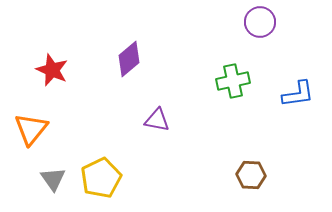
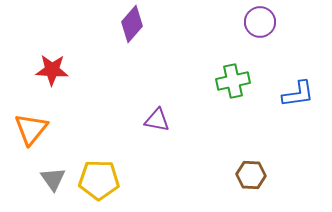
purple diamond: moved 3 px right, 35 px up; rotated 9 degrees counterclockwise
red star: rotated 20 degrees counterclockwise
yellow pentagon: moved 2 px left, 2 px down; rotated 27 degrees clockwise
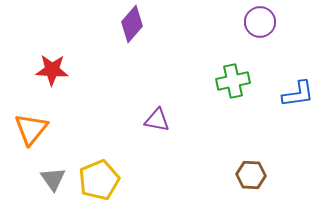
yellow pentagon: rotated 24 degrees counterclockwise
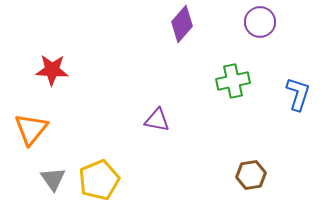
purple diamond: moved 50 px right
blue L-shape: rotated 64 degrees counterclockwise
brown hexagon: rotated 12 degrees counterclockwise
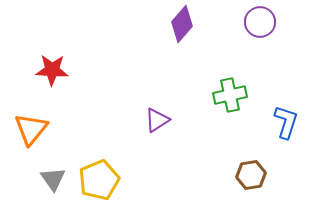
green cross: moved 3 px left, 14 px down
blue L-shape: moved 12 px left, 28 px down
purple triangle: rotated 44 degrees counterclockwise
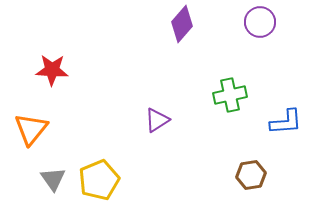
blue L-shape: rotated 68 degrees clockwise
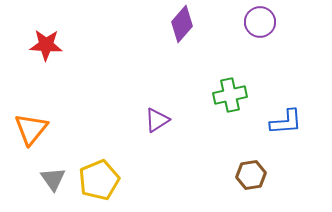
red star: moved 6 px left, 25 px up
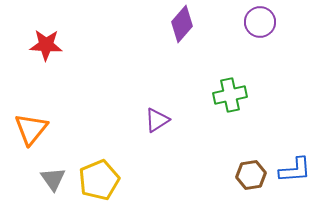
blue L-shape: moved 9 px right, 48 px down
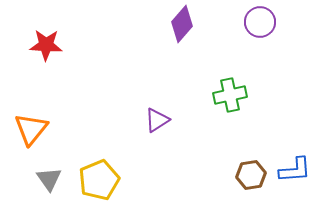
gray triangle: moved 4 px left
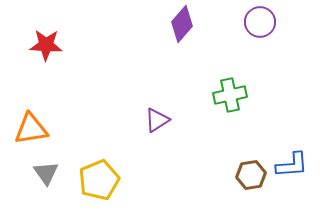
orange triangle: rotated 42 degrees clockwise
blue L-shape: moved 3 px left, 5 px up
gray triangle: moved 3 px left, 6 px up
